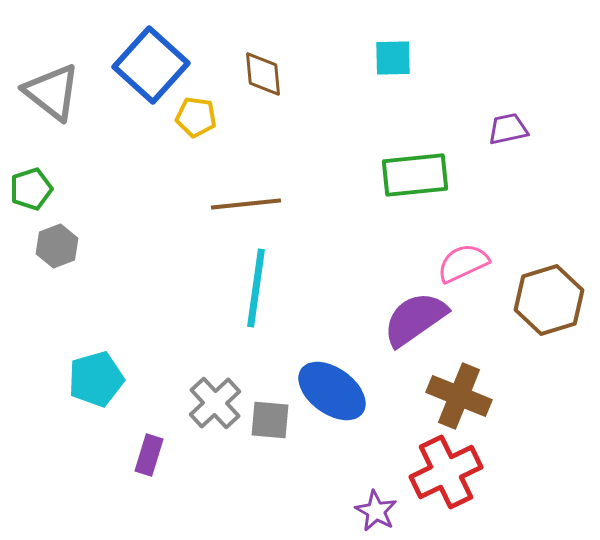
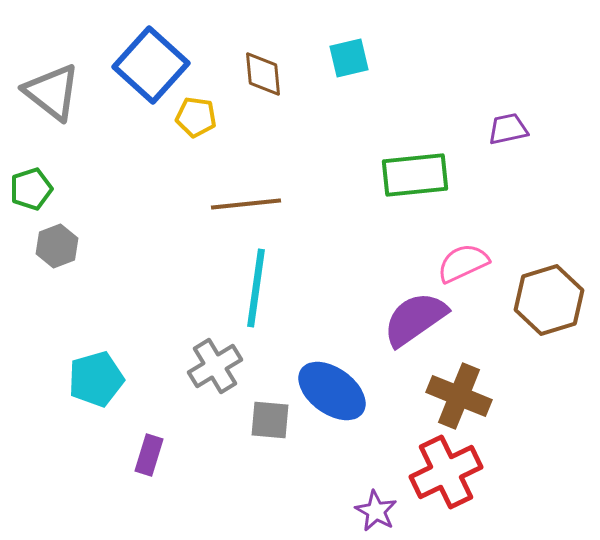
cyan square: moved 44 px left; rotated 12 degrees counterclockwise
gray cross: moved 37 px up; rotated 12 degrees clockwise
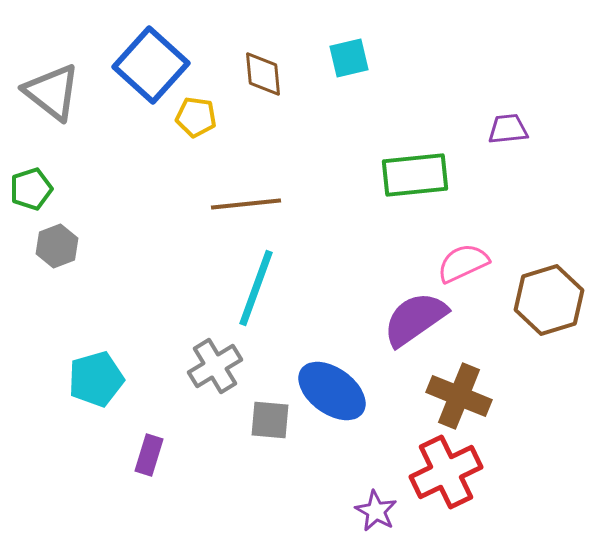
purple trapezoid: rotated 6 degrees clockwise
cyan line: rotated 12 degrees clockwise
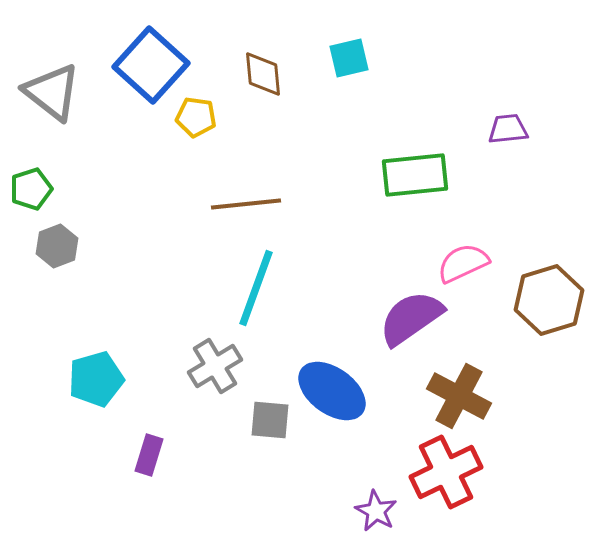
purple semicircle: moved 4 px left, 1 px up
brown cross: rotated 6 degrees clockwise
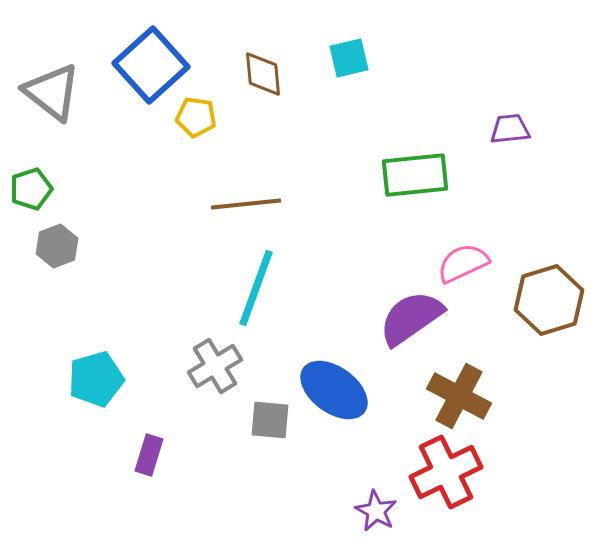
blue square: rotated 6 degrees clockwise
purple trapezoid: moved 2 px right
blue ellipse: moved 2 px right, 1 px up
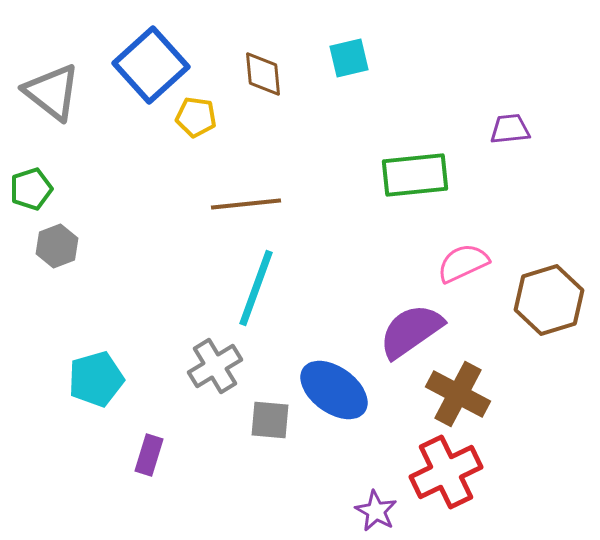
purple semicircle: moved 13 px down
brown cross: moved 1 px left, 2 px up
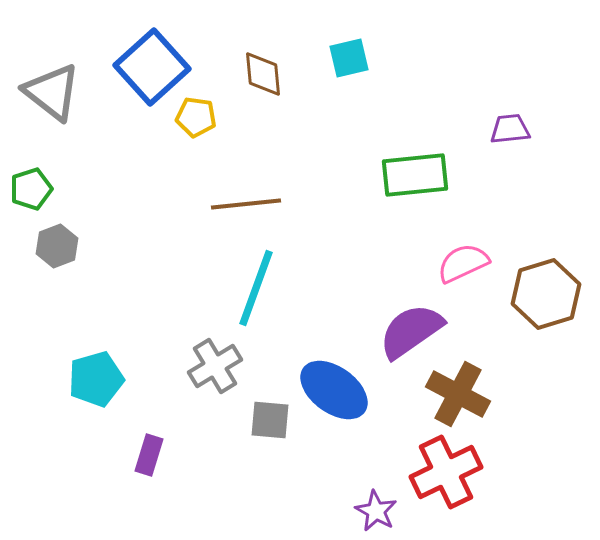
blue square: moved 1 px right, 2 px down
brown hexagon: moved 3 px left, 6 px up
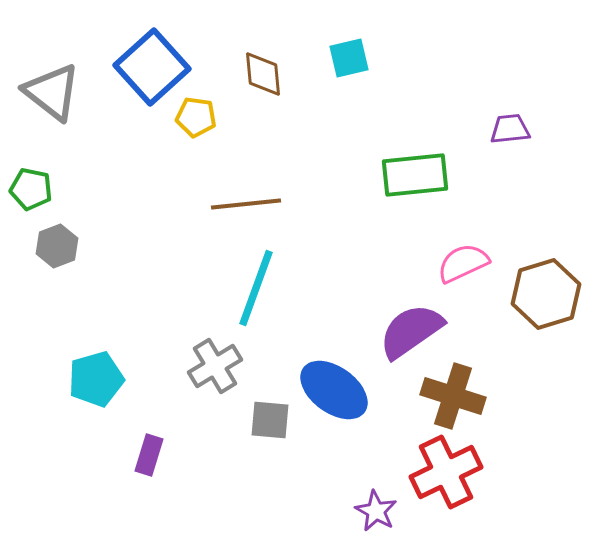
green pentagon: rotated 30 degrees clockwise
brown cross: moved 5 px left, 2 px down; rotated 10 degrees counterclockwise
